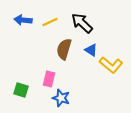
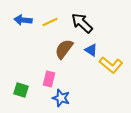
brown semicircle: rotated 20 degrees clockwise
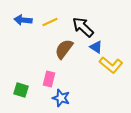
black arrow: moved 1 px right, 4 px down
blue triangle: moved 5 px right, 3 px up
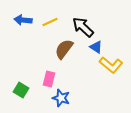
green square: rotated 14 degrees clockwise
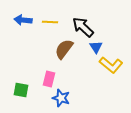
yellow line: rotated 28 degrees clockwise
blue triangle: rotated 24 degrees clockwise
green square: rotated 21 degrees counterclockwise
